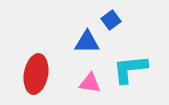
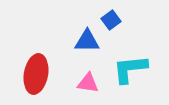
blue triangle: moved 1 px up
pink triangle: moved 2 px left
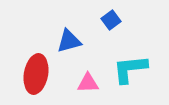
blue triangle: moved 18 px left; rotated 16 degrees counterclockwise
pink triangle: rotated 10 degrees counterclockwise
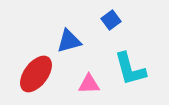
cyan L-shape: rotated 99 degrees counterclockwise
red ellipse: rotated 27 degrees clockwise
pink triangle: moved 1 px right, 1 px down
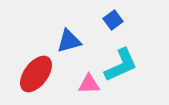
blue square: moved 2 px right
cyan L-shape: moved 9 px left, 4 px up; rotated 99 degrees counterclockwise
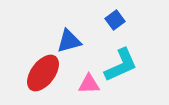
blue square: moved 2 px right
red ellipse: moved 7 px right, 1 px up
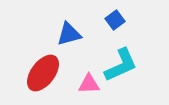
blue triangle: moved 7 px up
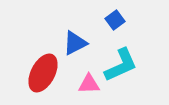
blue triangle: moved 6 px right, 9 px down; rotated 12 degrees counterclockwise
red ellipse: rotated 9 degrees counterclockwise
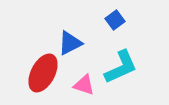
blue triangle: moved 5 px left
cyan L-shape: moved 2 px down
pink triangle: moved 5 px left, 1 px down; rotated 20 degrees clockwise
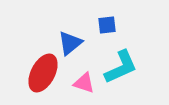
blue square: moved 8 px left, 5 px down; rotated 30 degrees clockwise
blue triangle: rotated 12 degrees counterclockwise
pink triangle: moved 2 px up
